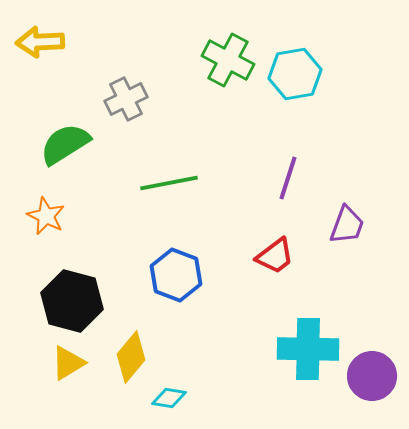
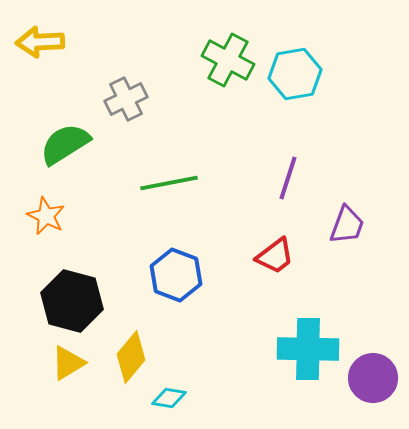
purple circle: moved 1 px right, 2 px down
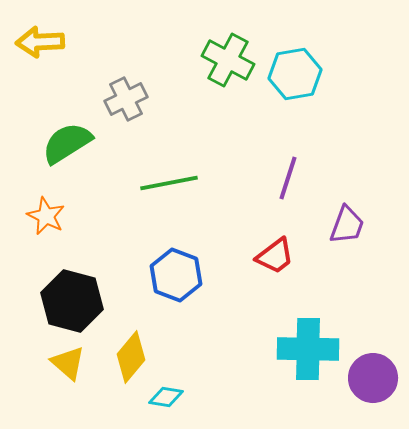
green semicircle: moved 2 px right, 1 px up
yellow triangle: rotated 48 degrees counterclockwise
cyan diamond: moved 3 px left, 1 px up
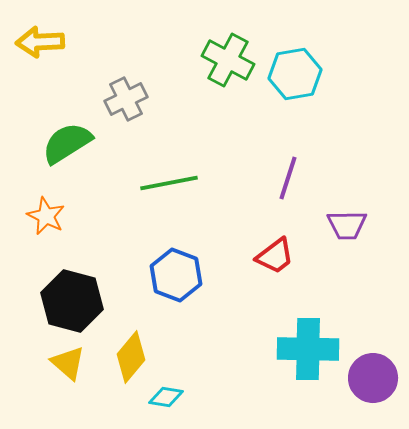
purple trapezoid: rotated 69 degrees clockwise
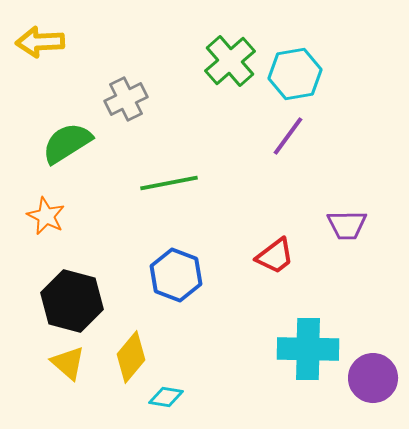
green cross: moved 2 px right, 1 px down; rotated 21 degrees clockwise
purple line: moved 42 px up; rotated 18 degrees clockwise
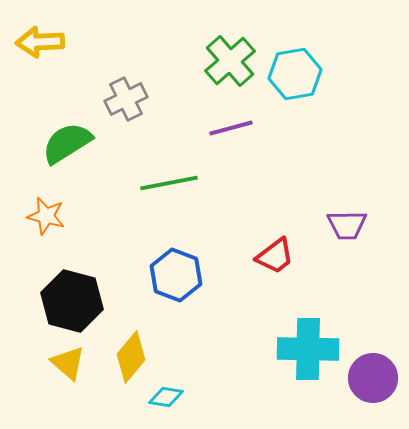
purple line: moved 57 px left, 8 px up; rotated 39 degrees clockwise
orange star: rotated 12 degrees counterclockwise
